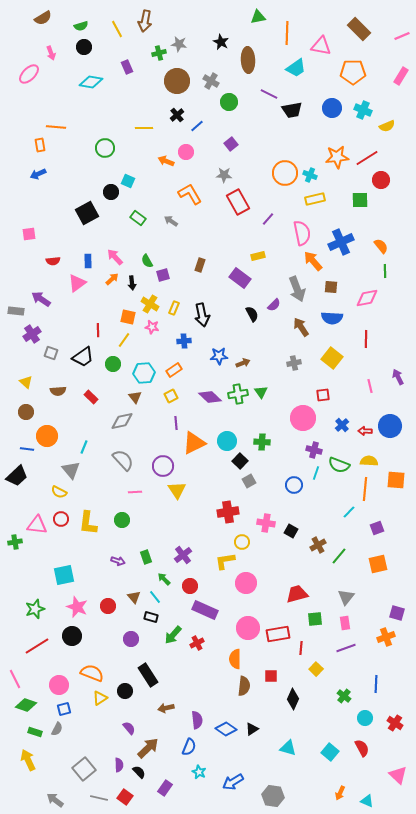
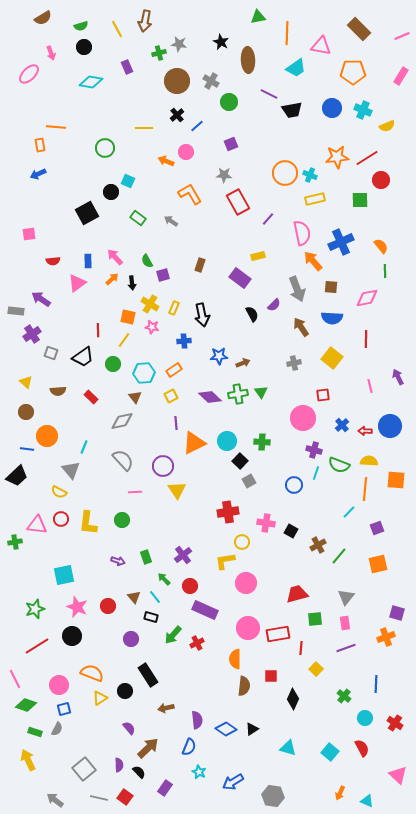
purple square at (231, 144): rotated 16 degrees clockwise
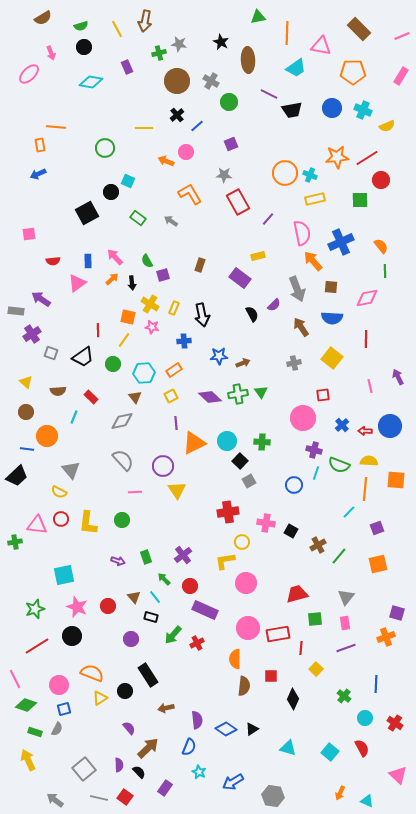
cyan line at (84, 447): moved 10 px left, 30 px up
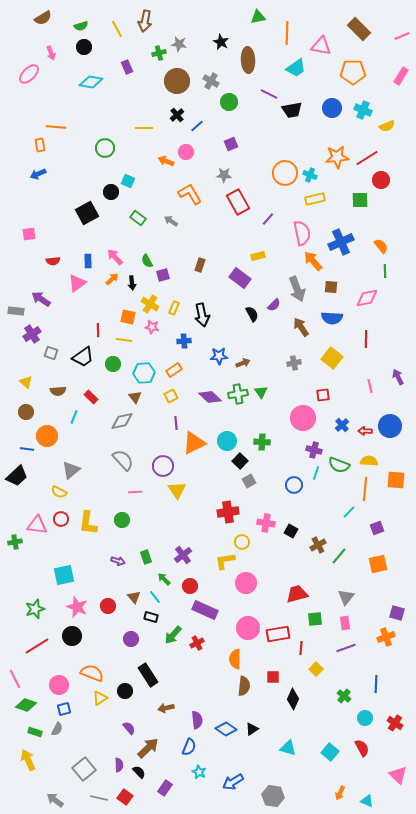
yellow line at (124, 340): rotated 63 degrees clockwise
gray triangle at (71, 470): rotated 30 degrees clockwise
red square at (271, 676): moved 2 px right, 1 px down
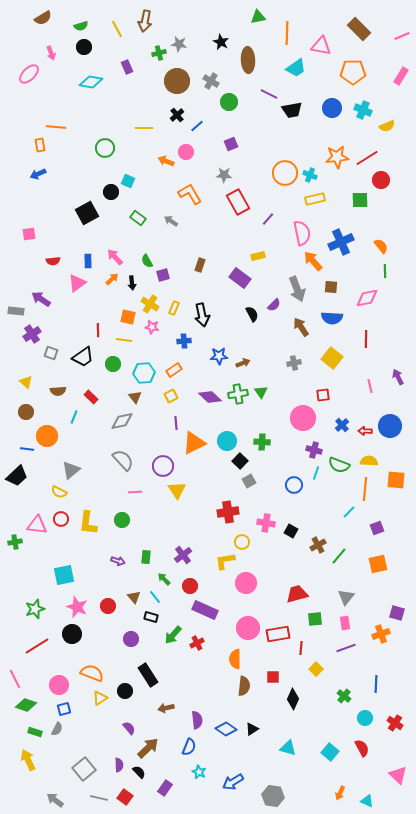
green rectangle at (146, 557): rotated 24 degrees clockwise
black circle at (72, 636): moved 2 px up
orange cross at (386, 637): moved 5 px left, 3 px up
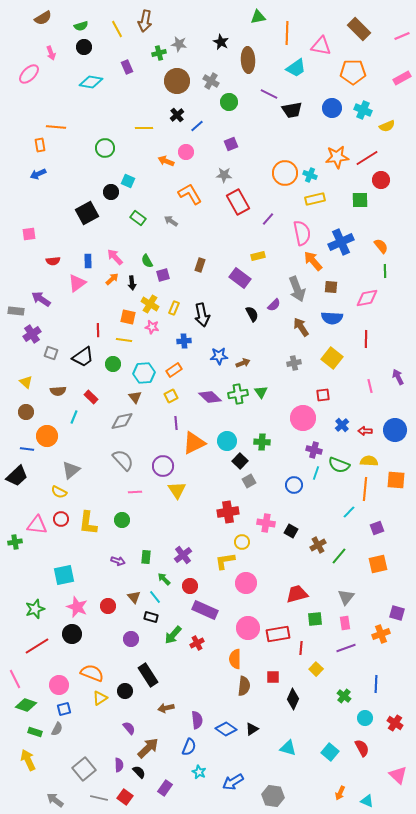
pink rectangle at (401, 76): moved 1 px right, 2 px down; rotated 30 degrees clockwise
blue circle at (390, 426): moved 5 px right, 4 px down
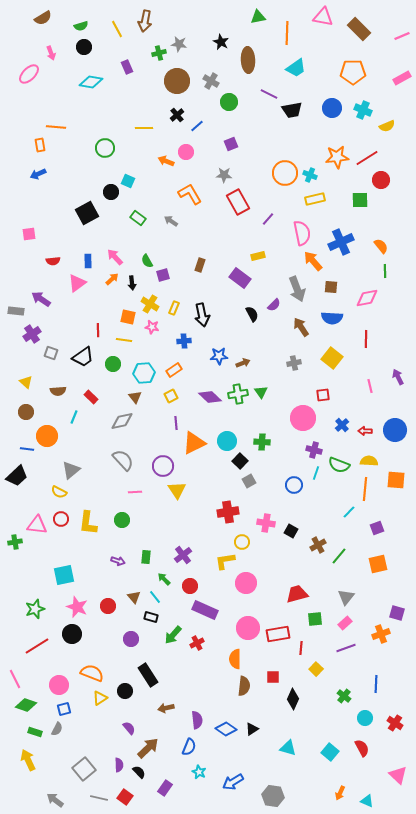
pink triangle at (321, 46): moved 2 px right, 29 px up
pink rectangle at (345, 623): rotated 56 degrees clockwise
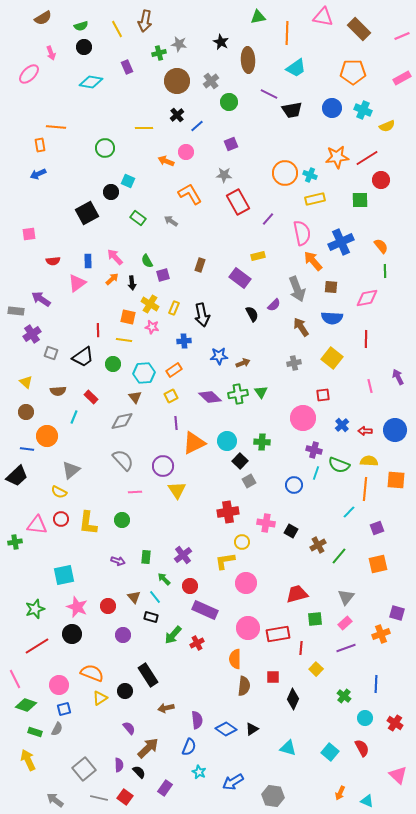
gray cross at (211, 81): rotated 21 degrees clockwise
purple circle at (131, 639): moved 8 px left, 4 px up
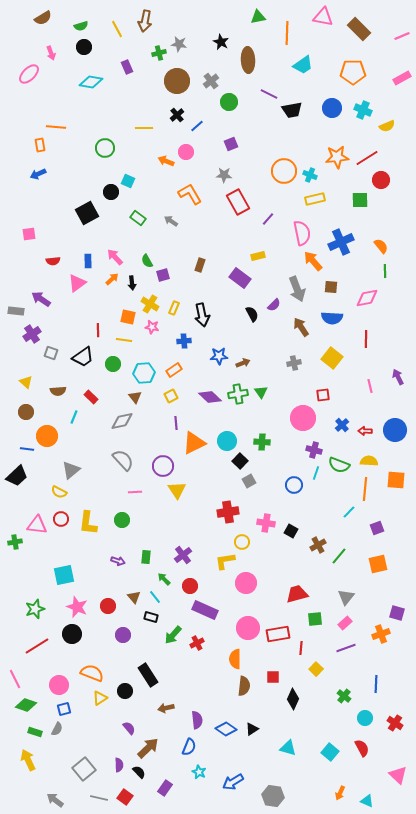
cyan trapezoid at (296, 68): moved 7 px right, 3 px up
orange circle at (285, 173): moved 1 px left, 2 px up
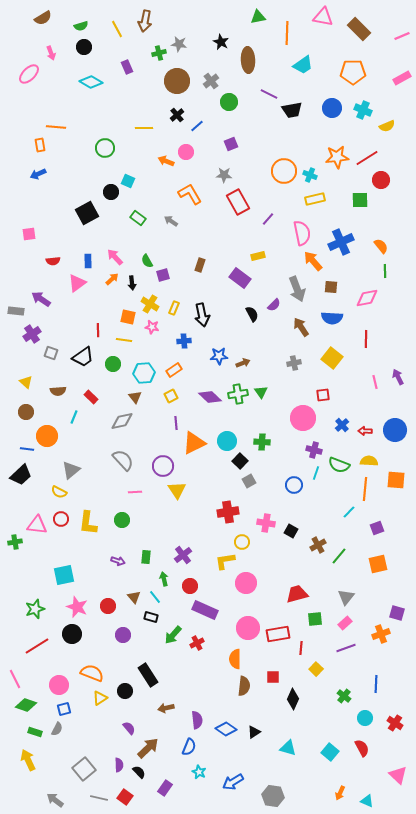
cyan diamond at (91, 82): rotated 20 degrees clockwise
pink line at (370, 386): moved 5 px right, 4 px up
black trapezoid at (17, 476): moved 4 px right, 1 px up
green arrow at (164, 579): rotated 32 degrees clockwise
black triangle at (252, 729): moved 2 px right, 3 px down
